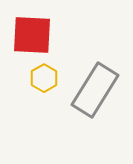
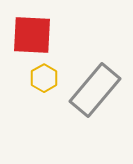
gray rectangle: rotated 8 degrees clockwise
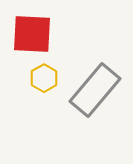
red square: moved 1 px up
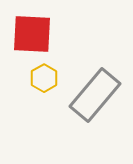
gray rectangle: moved 5 px down
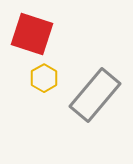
red square: rotated 15 degrees clockwise
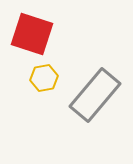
yellow hexagon: rotated 20 degrees clockwise
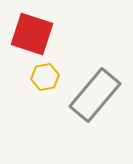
yellow hexagon: moved 1 px right, 1 px up
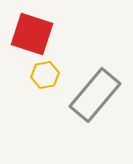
yellow hexagon: moved 2 px up
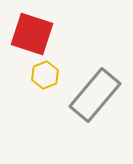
yellow hexagon: rotated 12 degrees counterclockwise
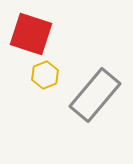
red square: moved 1 px left
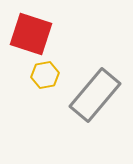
yellow hexagon: rotated 12 degrees clockwise
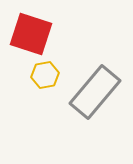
gray rectangle: moved 3 px up
